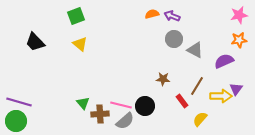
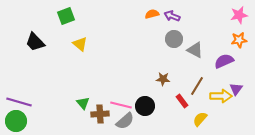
green square: moved 10 px left
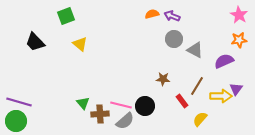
pink star: rotated 30 degrees counterclockwise
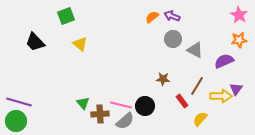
orange semicircle: moved 3 px down; rotated 24 degrees counterclockwise
gray circle: moved 1 px left
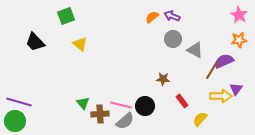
brown line: moved 15 px right, 16 px up
green circle: moved 1 px left
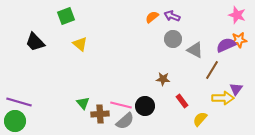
pink star: moved 2 px left; rotated 12 degrees counterclockwise
purple semicircle: moved 2 px right, 16 px up
yellow arrow: moved 2 px right, 2 px down
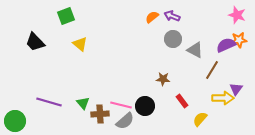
purple line: moved 30 px right
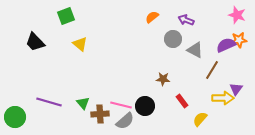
purple arrow: moved 14 px right, 4 px down
green circle: moved 4 px up
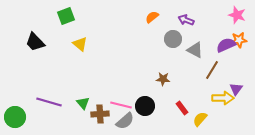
red rectangle: moved 7 px down
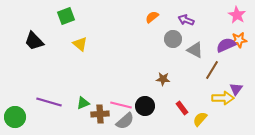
pink star: rotated 12 degrees clockwise
black trapezoid: moved 1 px left, 1 px up
green triangle: rotated 48 degrees clockwise
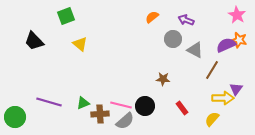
orange star: rotated 21 degrees clockwise
yellow semicircle: moved 12 px right
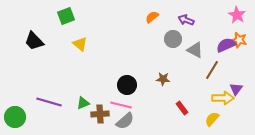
black circle: moved 18 px left, 21 px up
